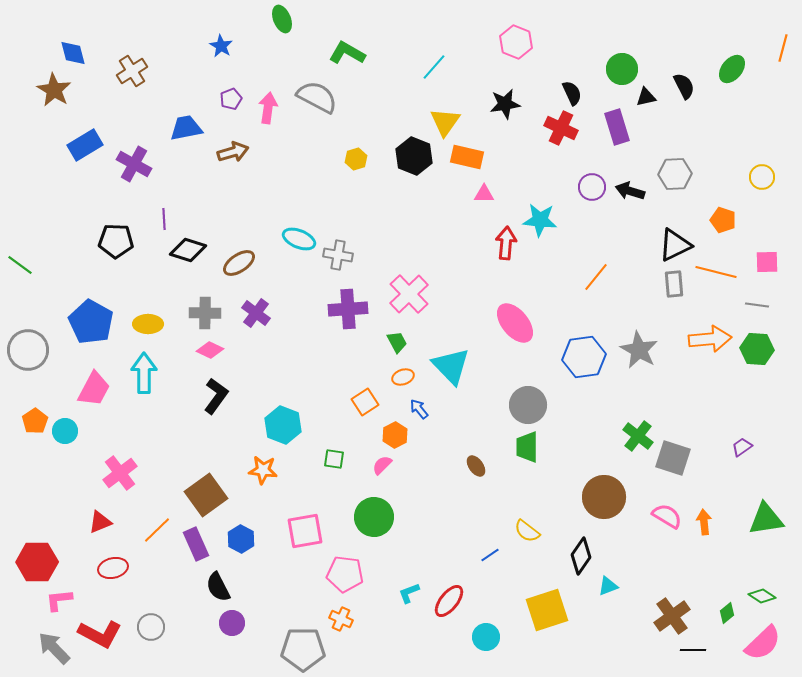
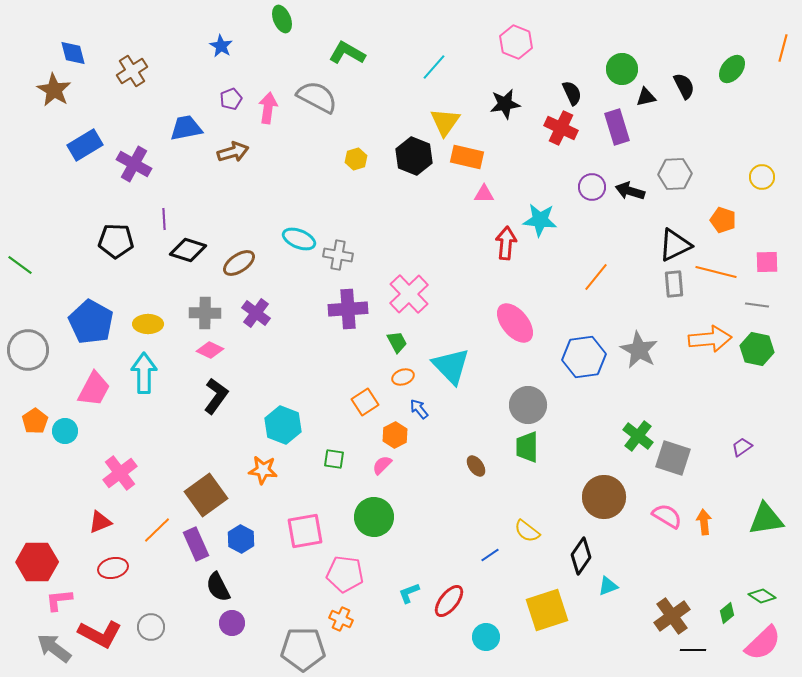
green hexagon at (757, 349): rotated 8 degrees clockwise
gray arrow at (54, 648): rotated 9 degrees counterclockwise
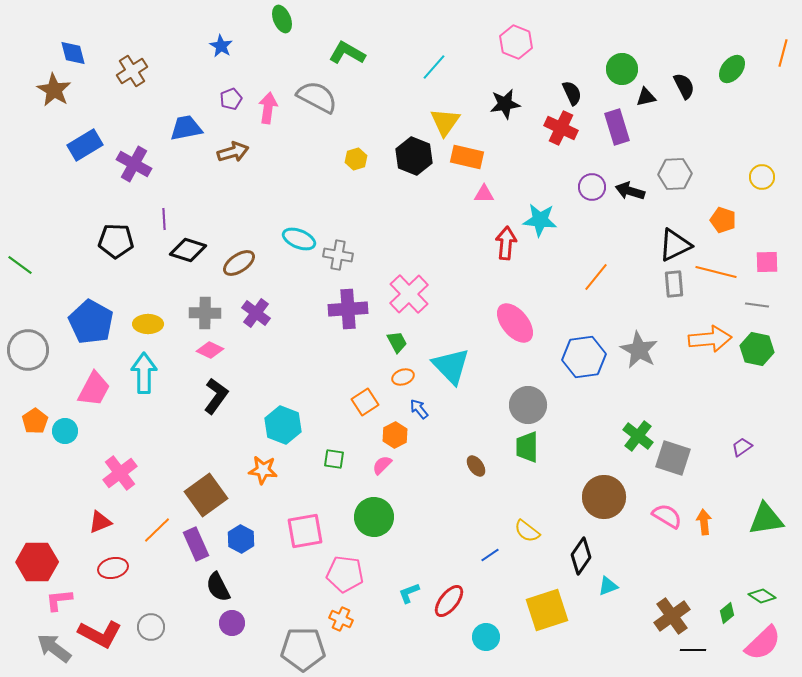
orange line at (783, 48): moved 5 px down
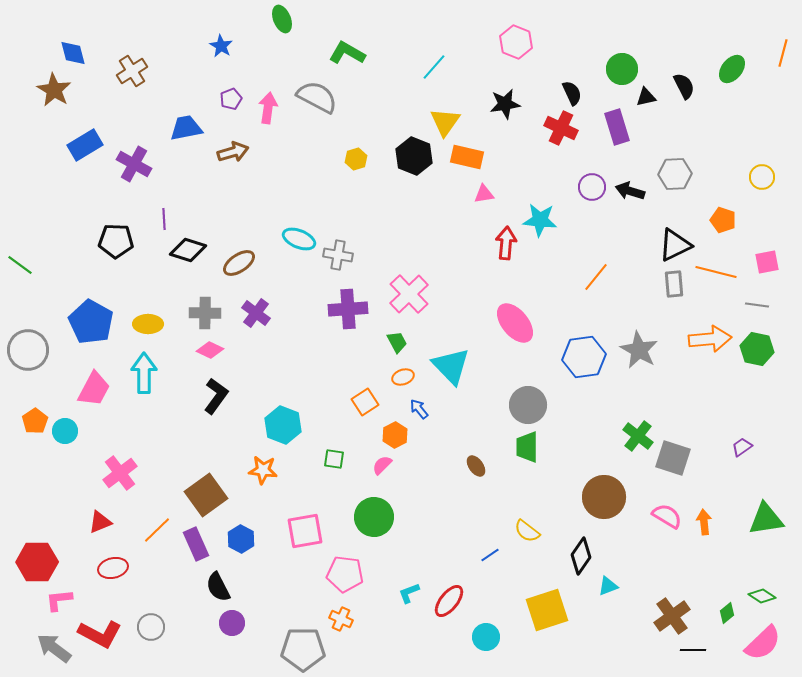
pink triangle at (484, 194): rotated 10 degrees counterclockwise
pink square at (767, 262): rotated 10 degrees counterclockwise
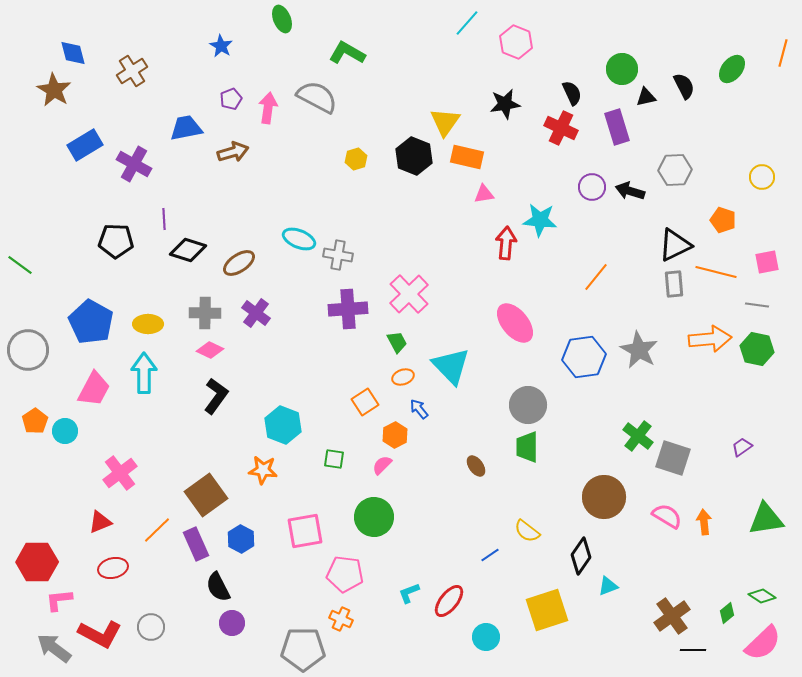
cyan line at (434, 67): moved 33 px right, 44 px up
gray hexagon at (675, 174): moved 4 px up
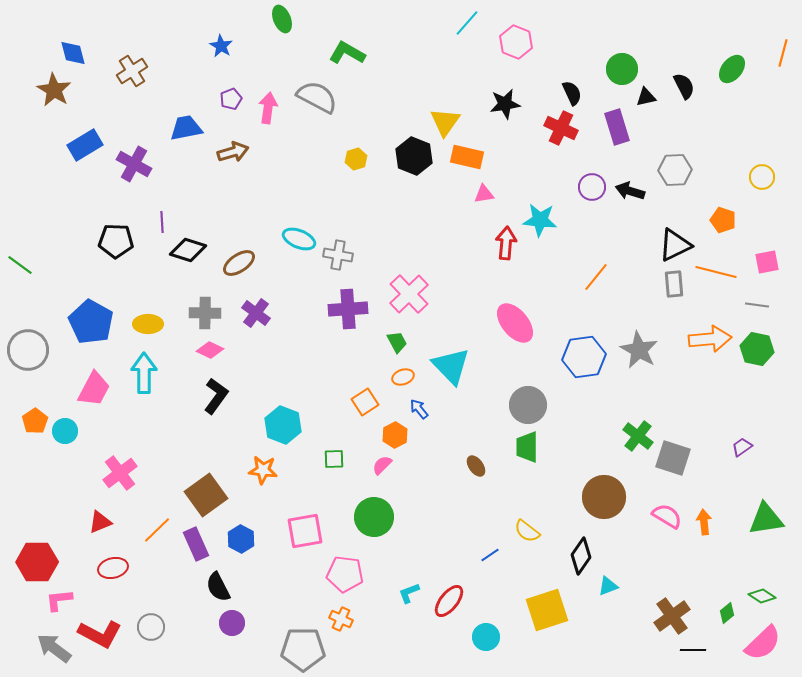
purple line at (164, 219): moved 2 px left, 3 px down
green square at (334, 459): rotated 10 degrees counterclockwise
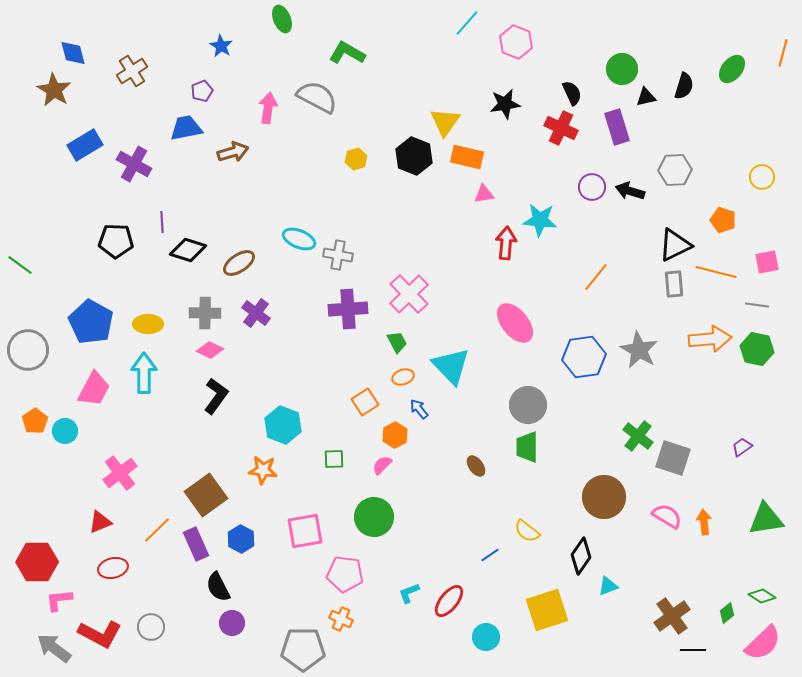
black semicircle at (684, 86): rotated 44 degrees clockwise
purple pentagon at (231, 99): moved 29 px left, 8 px up
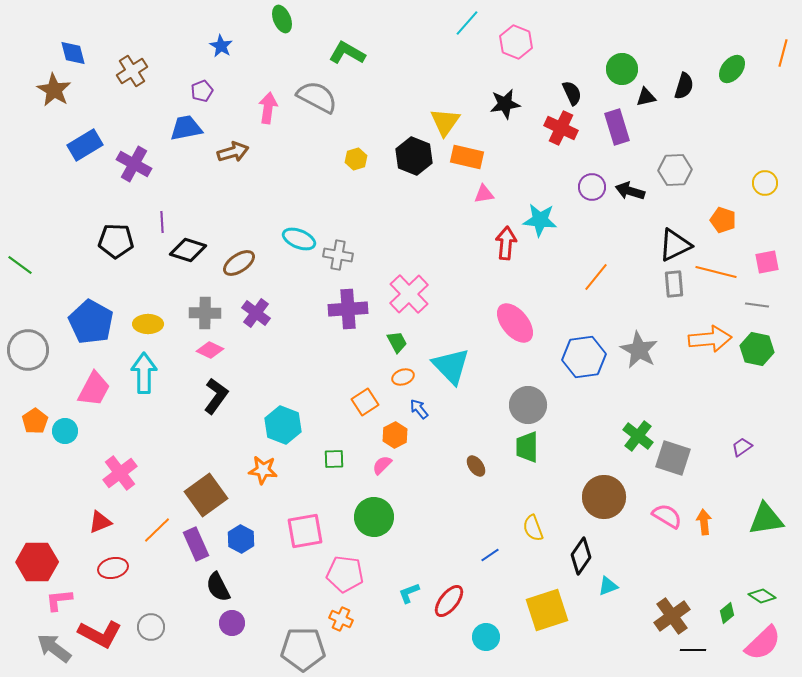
yellow circle at (762, 177): moved 3 px right, 6 px down
yellow semicircle at (527, 531): moved 6 px right, 3 px up; rotated 32 degrees clockwise
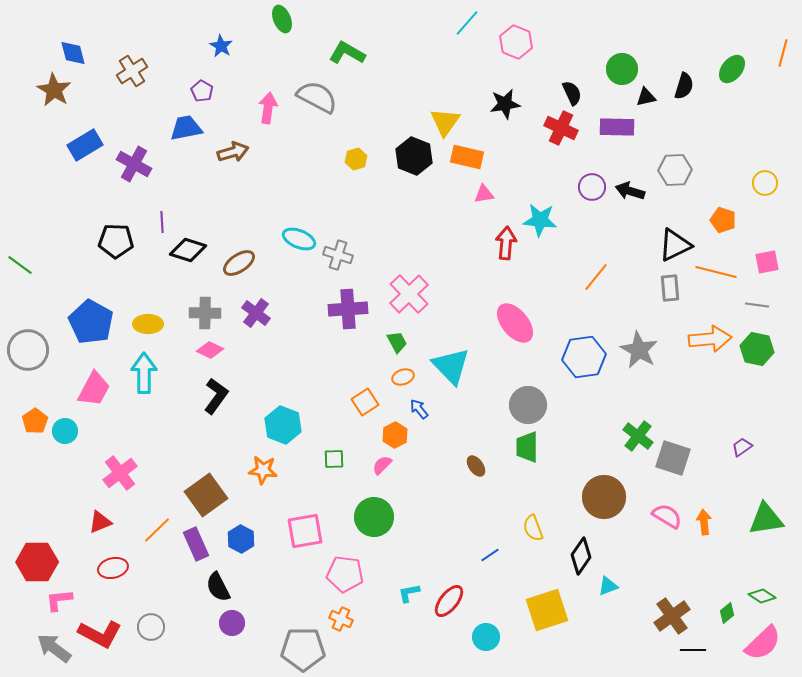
purple pentagon at (202, 91): rotated 20 degrees counterclockwise
purple rectangle at (617, 127): rotated 72 degrees counterclockwise
gray cross at (338, 255): rotated 8 degrees clockwise
gray rectangle at (674, 284): moved 4 px left, 4 px down
cyan L-shape at (409, 593): rotated 10 degrees clockwise
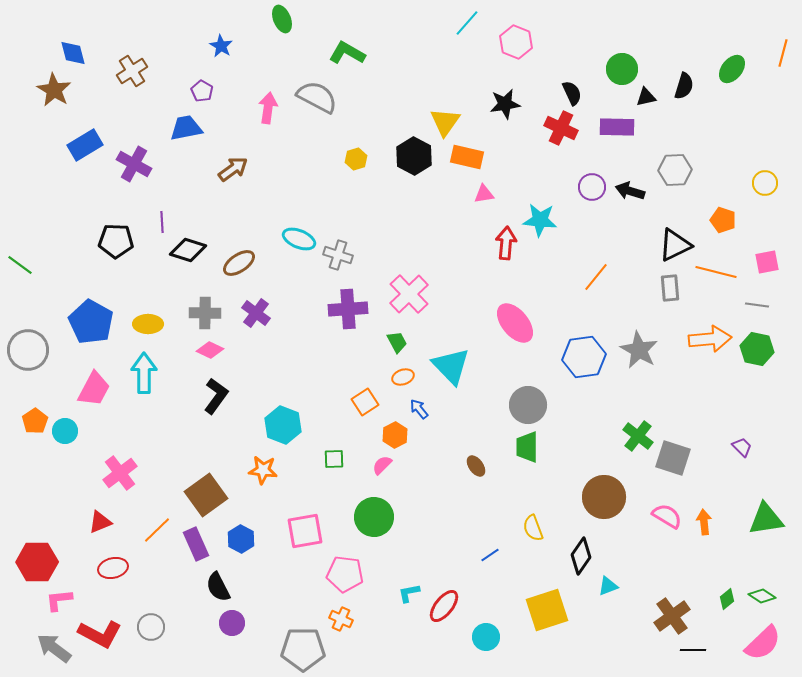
brown arrow at (233, 152): moved 17 px down; rotated 20 degrees counterclockwise
black hexagon at (414, 156): rotated 6 degrees clockwise
purple trapezoid at (742, 447): rotated 80 degrees clockwise
red ellipse at (449, 601): moved 5 px left, 5 px down
green diamond at (727, 613): moved 14 px up
